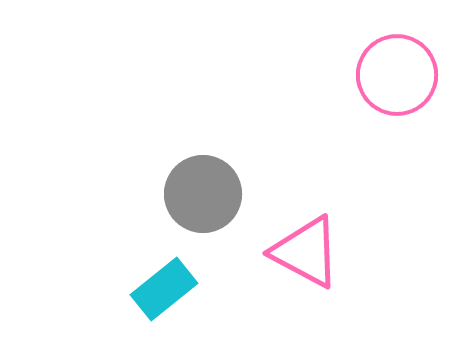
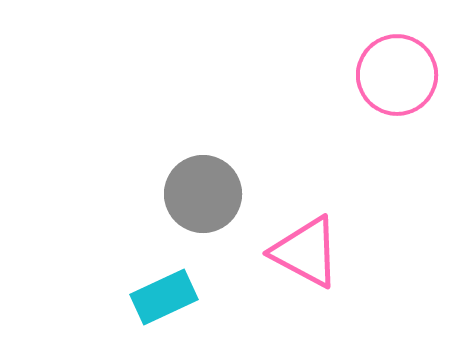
cyan rectangle: moved 8 px down; rotated 14 degrees clockwise
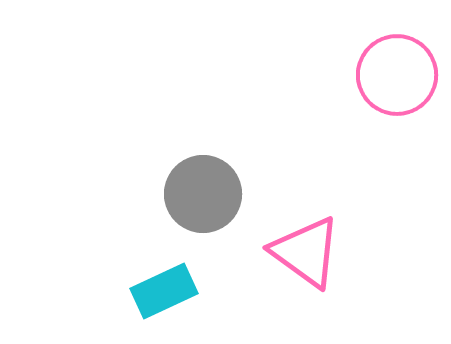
pink triangle: rotated 8 degrees clockwise
cyan rectangle: moved 6 px up
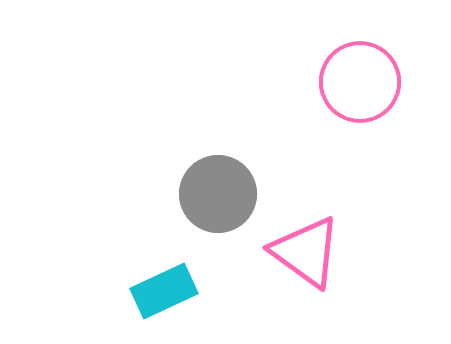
pink circle: moved 37 px left, 7 px down
gray circle: moved 15 px right
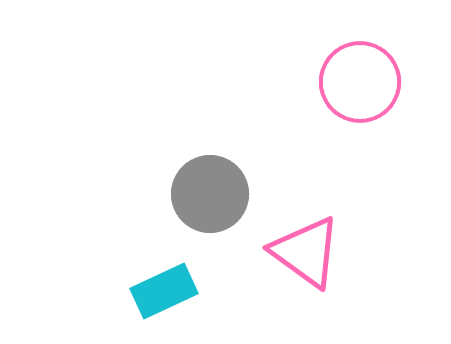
gray circle: moved 8 px left
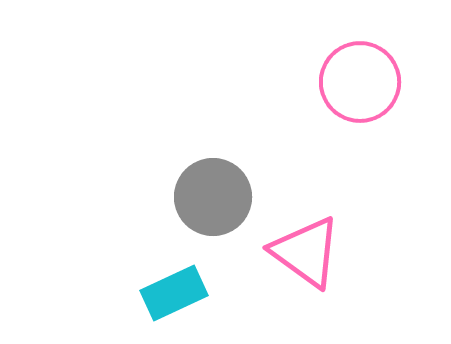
gray circle: moved 3 px right, 3 px down
cyan rectangle: moved 10 px right, 2 px down
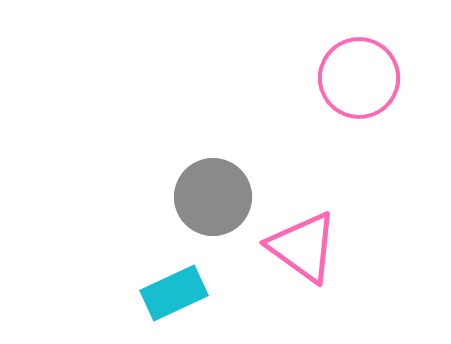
pink circle: moved 1 px left, 4 px up
pink triangle: moved 3 px left, 5 px up
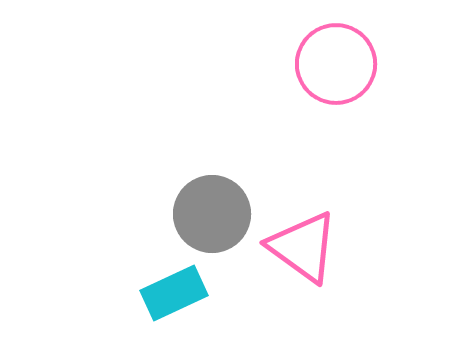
pink circle: moved 23 px left, 14 px up
gray circle: moved 1 px left, 17 px down
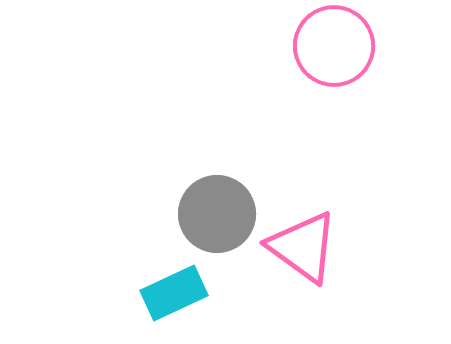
pink circle: moved 2 px left, 18 px up
gray circle: moved 5 px right
